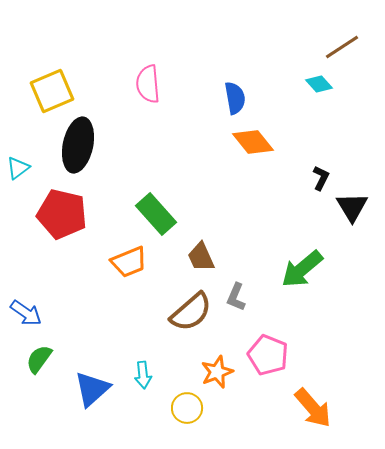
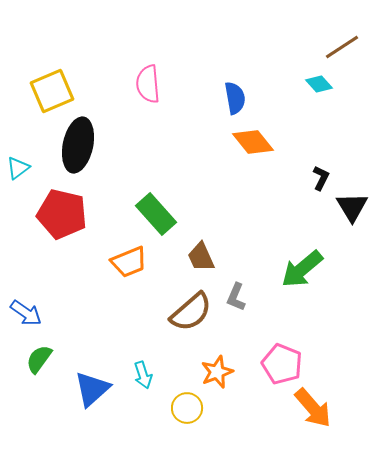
pink pentagon: moved 14 px right, 9 px down
cyan arrow: rotated 12 degrees counterclockwise
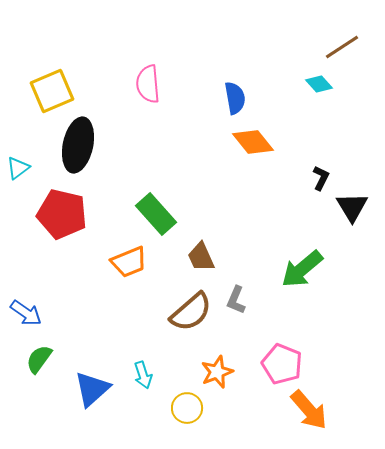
gray L-shape: moved 3 px down
orange arrow: moved 4 px left, 2 px down
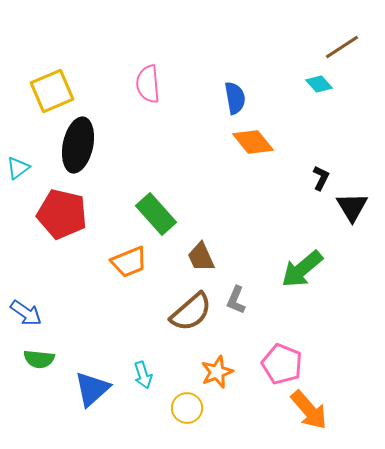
green semicircle: rotated 120 degrees counterclockwise
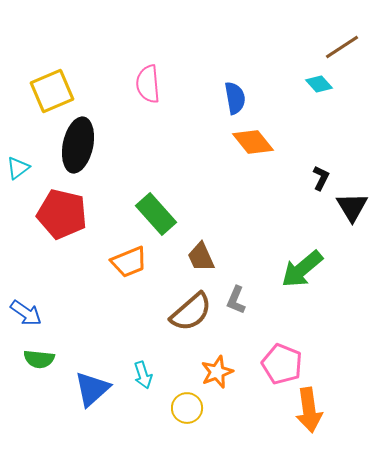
orange arrow: rotated 33 degrees clockwise
